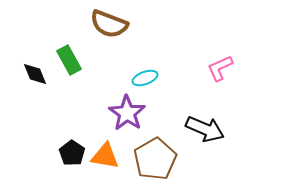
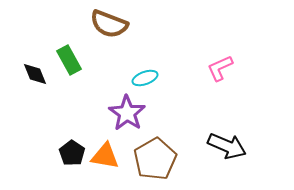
black arrow: moved 22 px right, 17 px down
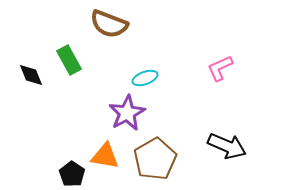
black diamond: moved 4 px left, 1 px down
purple star: rotated 9 degrees clockwise
black pentagon: moved 21 px down
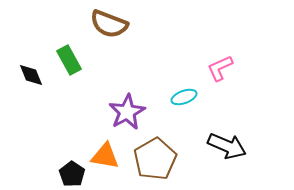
cyan ellipse: moved 39 px right, 19 px down
purple star: moved 1 px up
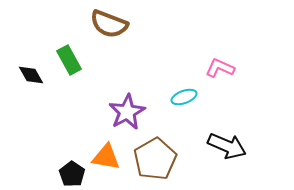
pink L-shape: rotated 48 degrees clockwise
black diamond: rotated 8 degrees counterclockwise
orange triangle: moved 1 px right, 1 px down
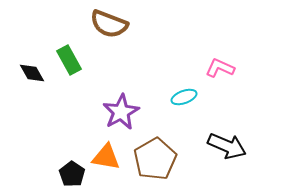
black diamond: moved 1 px right, 2 px up
purple star: moved 6 px left
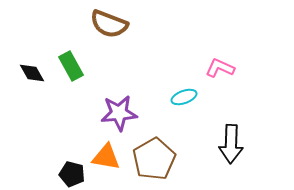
green rectangle: moved 2 px right, 6 px down
purple star: moved 2 px left, 1 px down; rotated 24 degrees clockwise
black arrow: moved 4 px right, 2 px up; rotated 69 degrees clockwise
brown pentagon: moved 1 px left
black pentagon: rotated 20 degrees counterclockwise
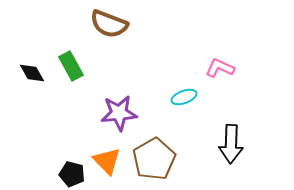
orange triangle: moved 1 px right, 4 px down; rotated 36 degrees clockwise
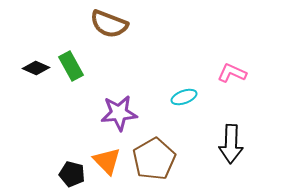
pink L-shape: moved 12 px right, 5 px down
black diamond: moved 4 px right, 5 px up; rotated 36 degrees counterclockwise
